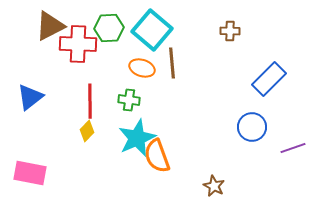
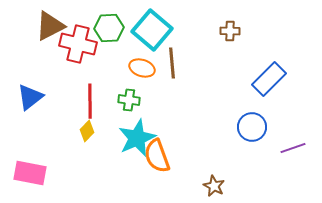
red cross: rotated 12 degrees clockwise
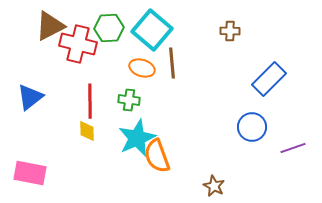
yellow diamond: rotated 45 degrees counterclockwise
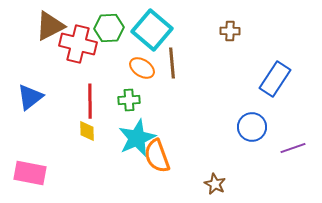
orange ellipse: rotated 15 degrees clockwise
blue rectangle: moved 6 px right; rotated 12 degrees counterclockwise
green cross: rotated 10 degrees counterclockwise
brown star: moved 1 px right, 2 px up
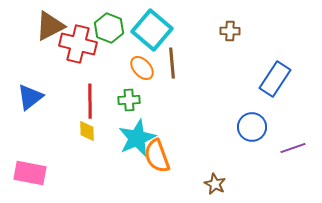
green hexagon: rotated 24 degrees clockwise
orange ellipse: rotated 15 degrees clockwise
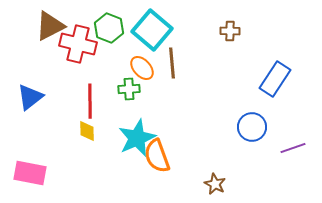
green cross: moved 11 px up
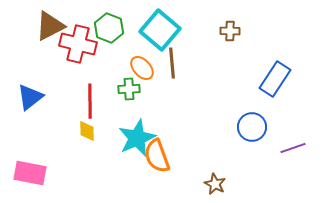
cyan square: moved 8 px right
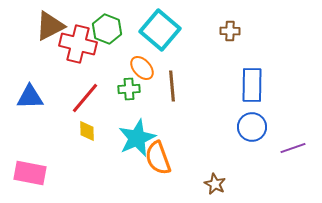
green hexagon: moved 2 px left, 1 px down
brown line: moved 23 px down
blue rectangle: moved 23 px left, 6 px down; rotated 32 degrees counterclockwise
blue triangle: rotated 36 degrees clockwise
red line: moved 5 px left, 3 px up; rotated 40 degrees clockwise
orange semicircle: moved 1 px right, 2 px down
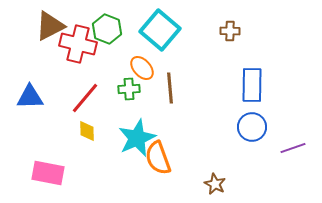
brown line: moved 2 px left, 2 px down
pink rectangle: moved 18 px right
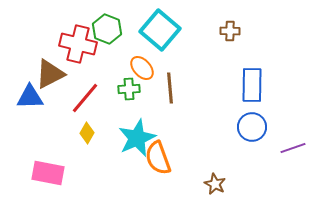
brown triangle: moved 48 px down
yellow diamond: moved 2 px down; rotated 30 degrees clockwise
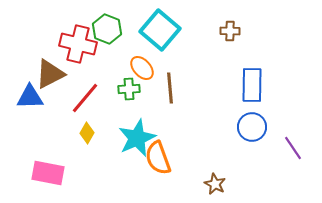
purple line: rotated 75 degrees clockwise
